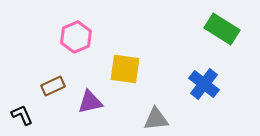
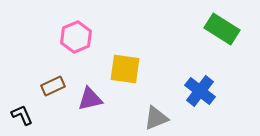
blue cross: moved 4 px left, 7 px down
purple triangle: moved 3 px up
gray triangle: moved 1 px up; rotated 16 degrees counterclockwise
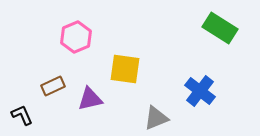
green rectangle: moved 2 px left, 1 px up
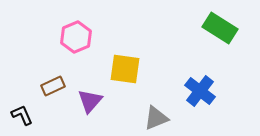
purple triangle: moved 2 px down; rotated 36 degrees counterclockwise
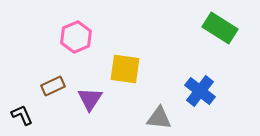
purple triangle: moved 2 px up; rotated 8 degrees counterclockwise
gray triangle: moved 3 px right; rotated 28 degrees clockwise
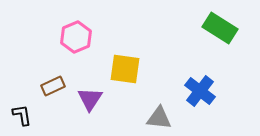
black L-shape: rotated 15 degrees clockwise
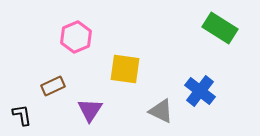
purple triangle: moved 11 px down
gray triangle: moved 2 px right, 7 px up; rotated 20 degrees clockwise
